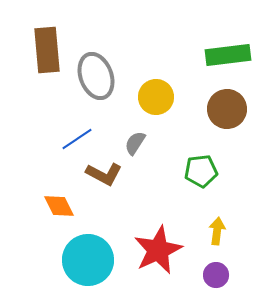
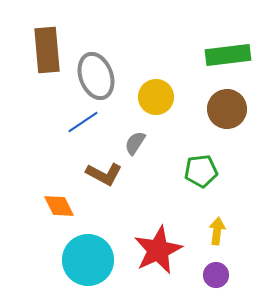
blue line: moved 6 px right, 17 px up
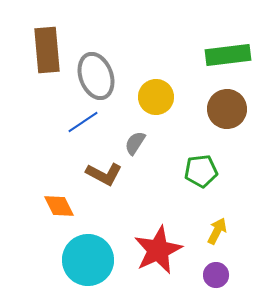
yellow arrow: rotated 20 degrees clockwise
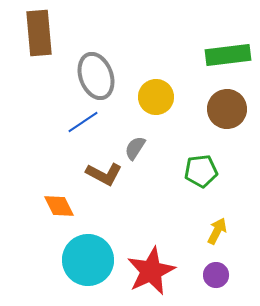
brown rectangle: moved 8 px left, 17 px up
gray semicircle: moved 5 px down
red star: moved 7 px left, 21 px down
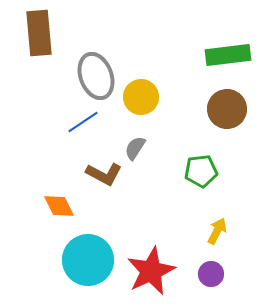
yellow circle: moved 15 px left
purple circle: moved 5 px left, 1 px up
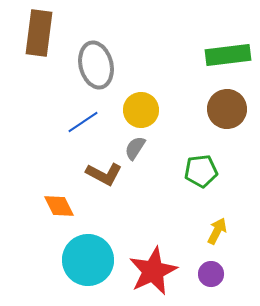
brown rectangle: rotated 12 degrees clockwise
gray ellipse: moved 11 px up; rotated 6 degrees clockwise
yellow circle: moved 13 px down
red star: moved 2 px right
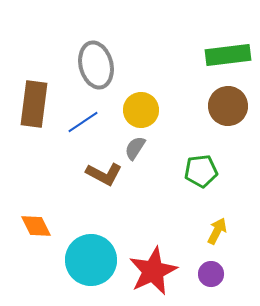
brown rectangle: moved 5 px left, 71 px down
brown circle: moved 1 px right, 3 px up
orange diamond: moved 23 px left, 20 px down
cyan circle: moved 3 px right
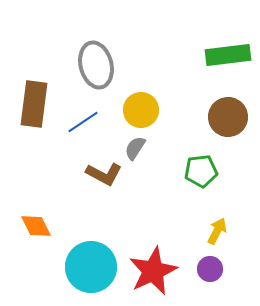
brown circle: moved 11 px down
cyan circle: moved 7 px down
purple circle: moved 1 px left, 5 px up
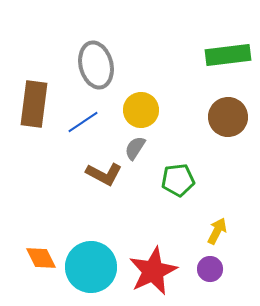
green pentagon: moved 23 px left, 9 px down
orange diamond: moved 5 px right, 32 px down
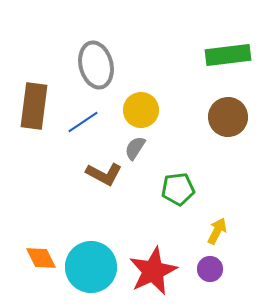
brown rectangle: moved 2 px down
green pentagon: moved 9 px down
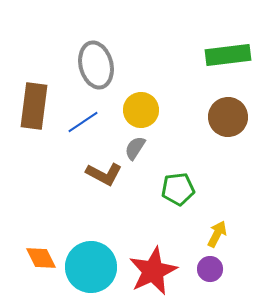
yellow arrow: moved 3 px down
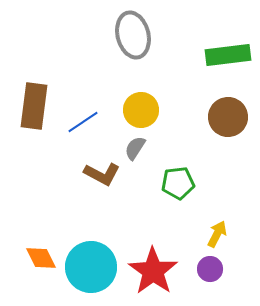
gray ellipse: moved 37 px right, 30 px up
brown L-shape: moved 2 px left
green pentagon: moved 6 px up
red star: rotated 12 degrees counterclockwise
